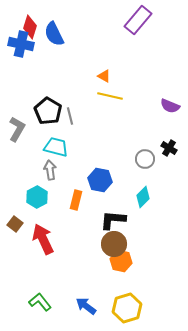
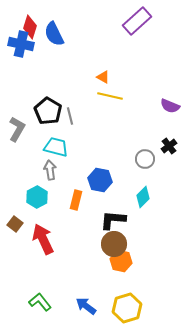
purple rectangle: moved 1 px left, 1 px down; rotated 8 degrees clockwise
orange triangle: moved 1 px left, 1 px down
black cross: moved 2 px up; rotated 21 degrees clockwise
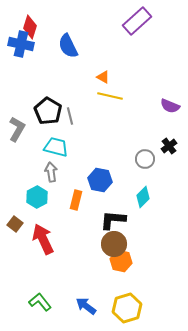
blue semicircle: moved 14 px right, 12 px down
gray arrow: moved 1 px right, 2 px down
